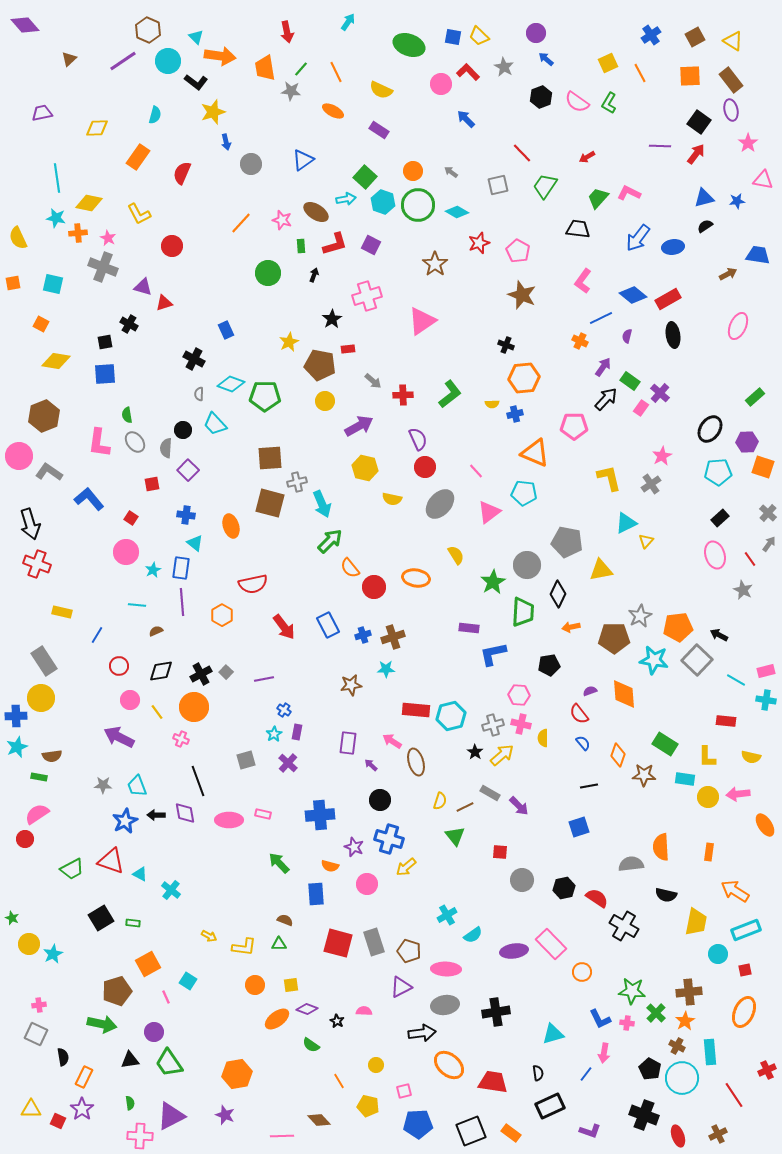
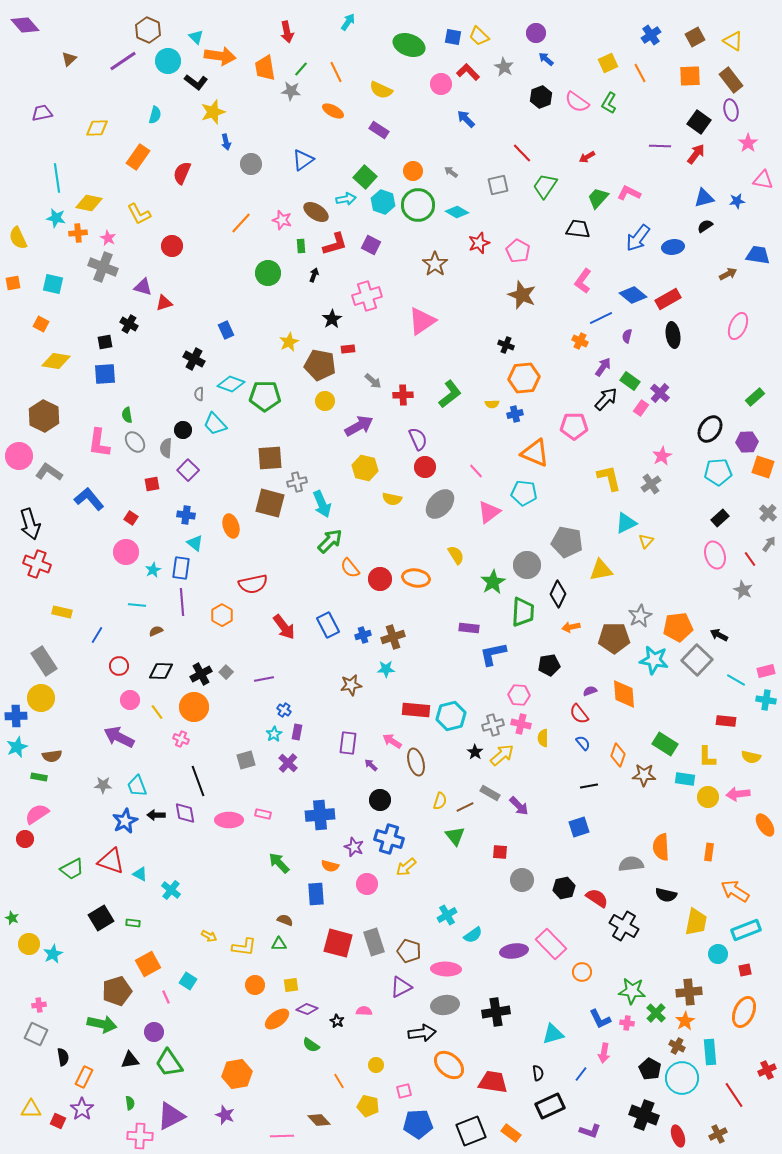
brown hexagon at (44, 416): rotated 12 degrees counterclockwise
red circle at (374, 587): moved 6 px right, 8 px up
black diamond at (161, 671): rotated 10 degrees clockwise
blue line at (586, 1074): moved 5 px left
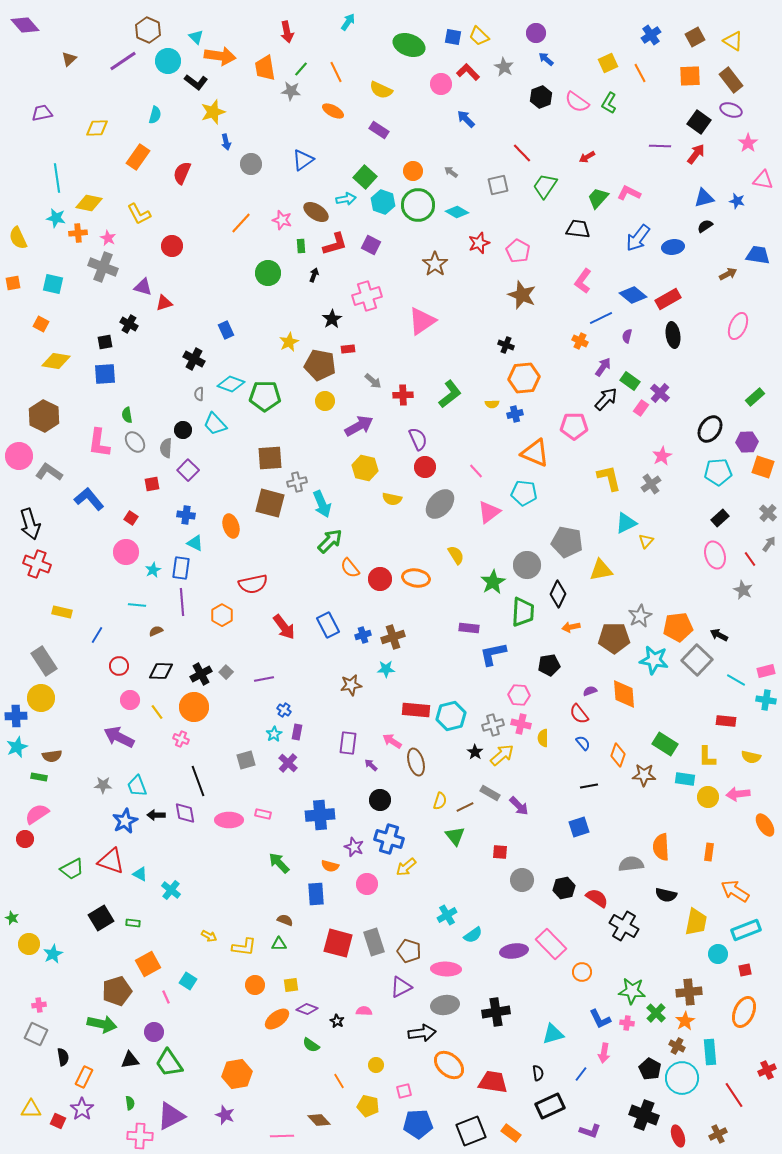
purple ellipse at (731, 110): rotated 60 degrees counterclockwise
blue star at (737, 201): rotated 21 degrees clockwise
cyan triangle at (195, 543): rotated 12 degrees counterclockwise
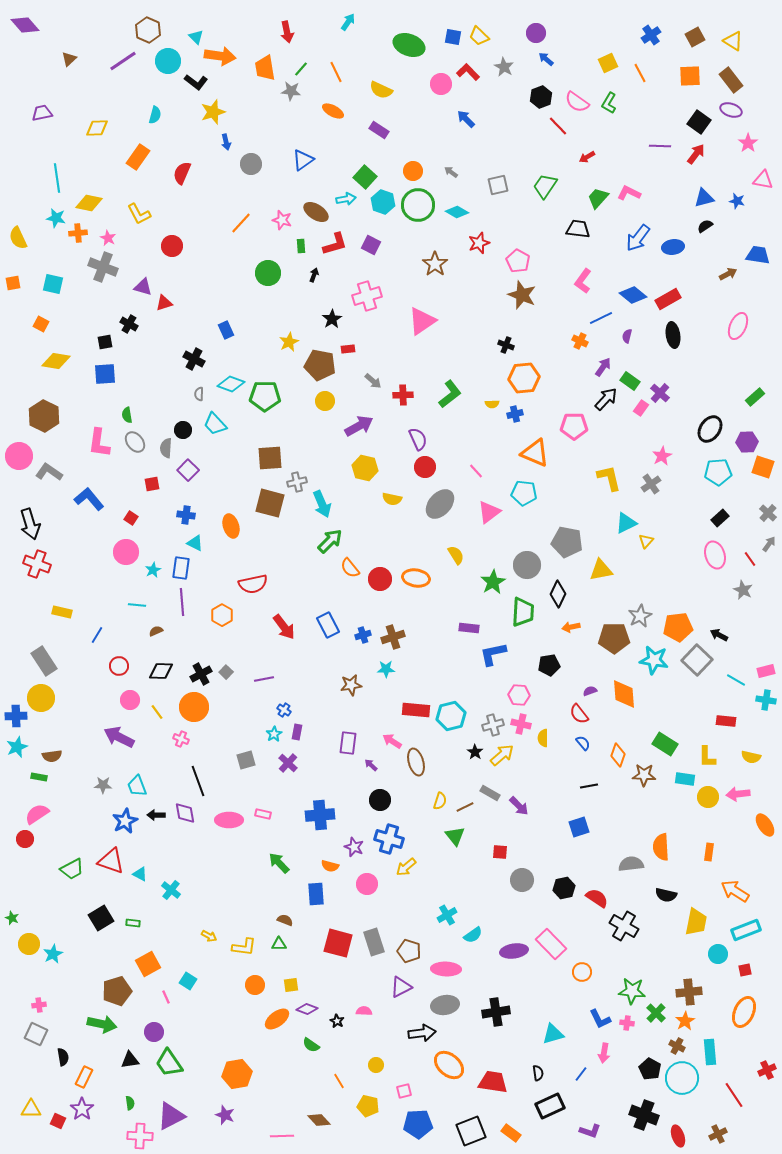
red line at (522, 153): moved 36 px right, 27 px up
pink pentagon at (518, 251): moved 10 px down
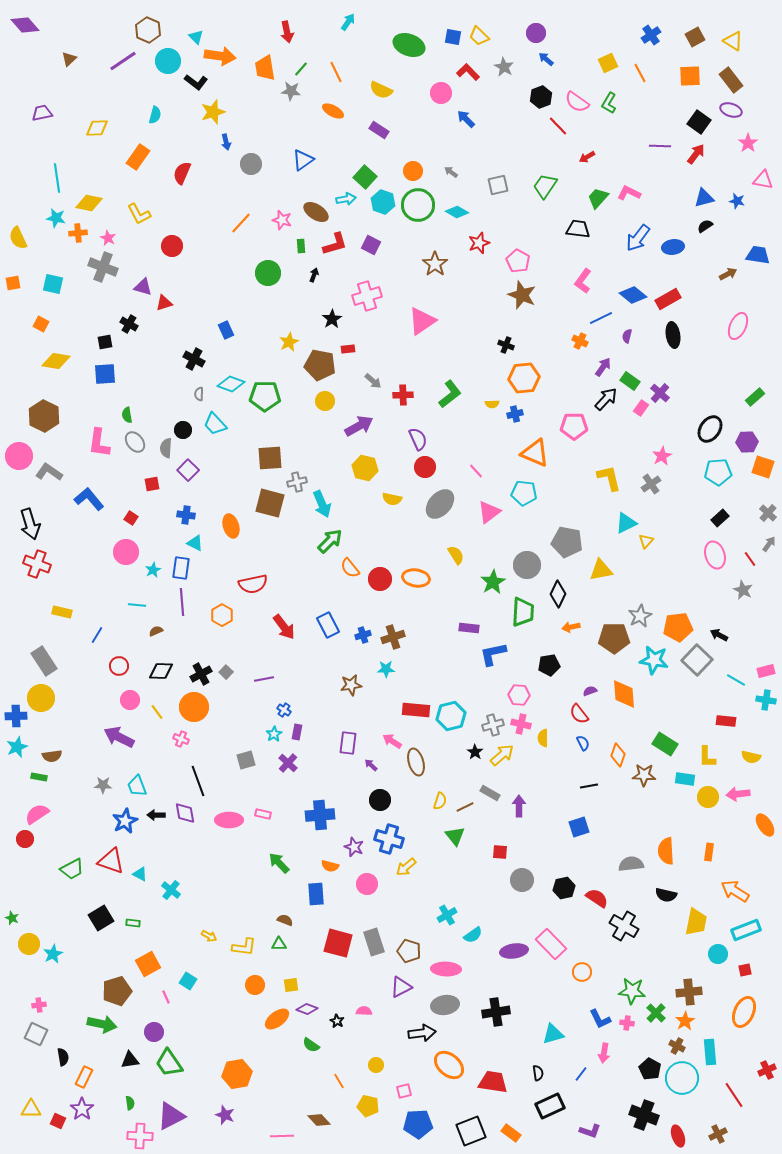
pink circle at (441, 84): moved 9 px down
blue semicircle at (583, 743): rotated 14 degrees clockwise
purple arrow at (519, 806): rotated 135 degrees counterclockwise
orange semicircle at (661, 847): moved 5 px right, 4 px down
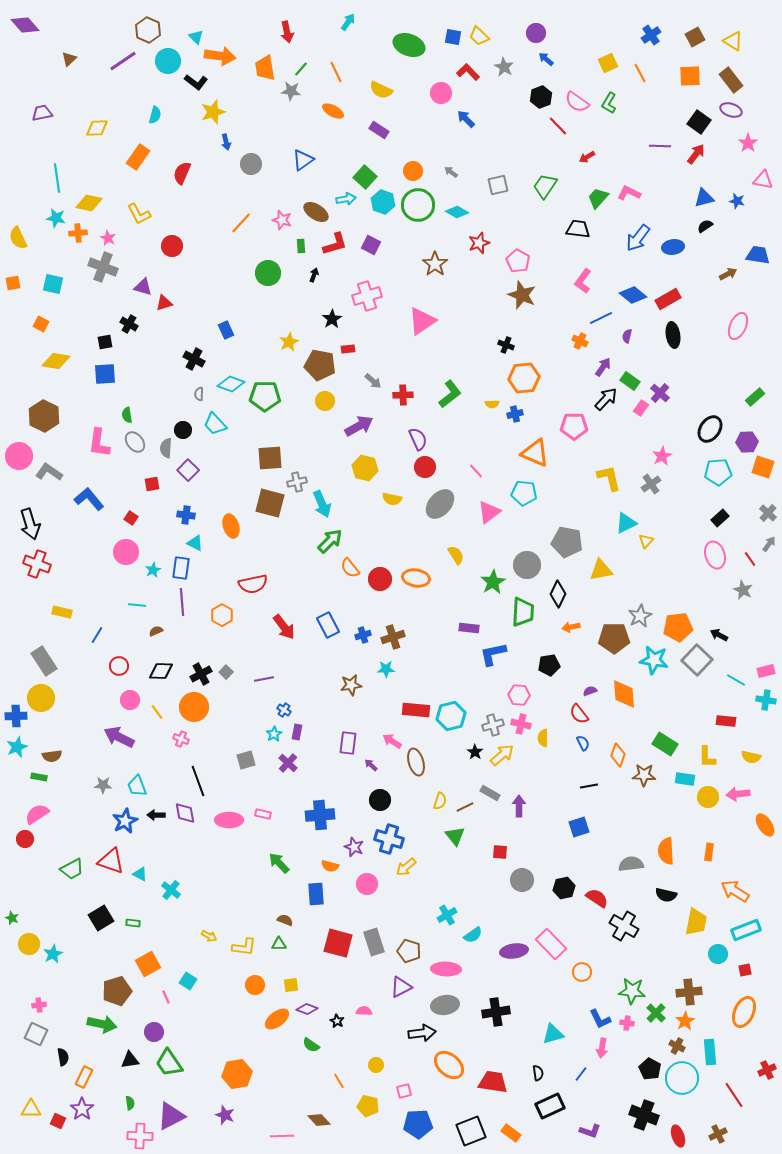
pink arrow at (604, 1053): moved 2 px left, 5 px up
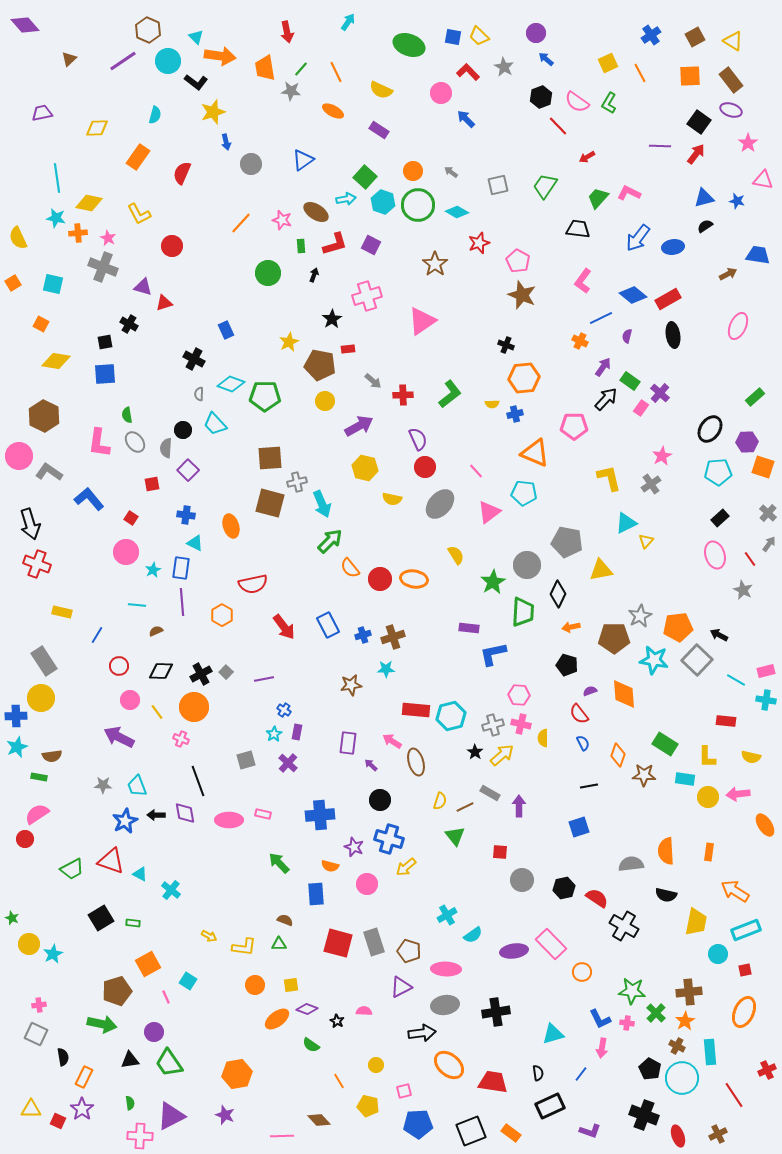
orange square at (13, 283): rotated 21 degrees counterclockwise
orange ellipse at (416, 578): moved 2 px left, 1 px down
black pentagon at (549, 665): moved 18 px right; rotated 25 degrees clockwise
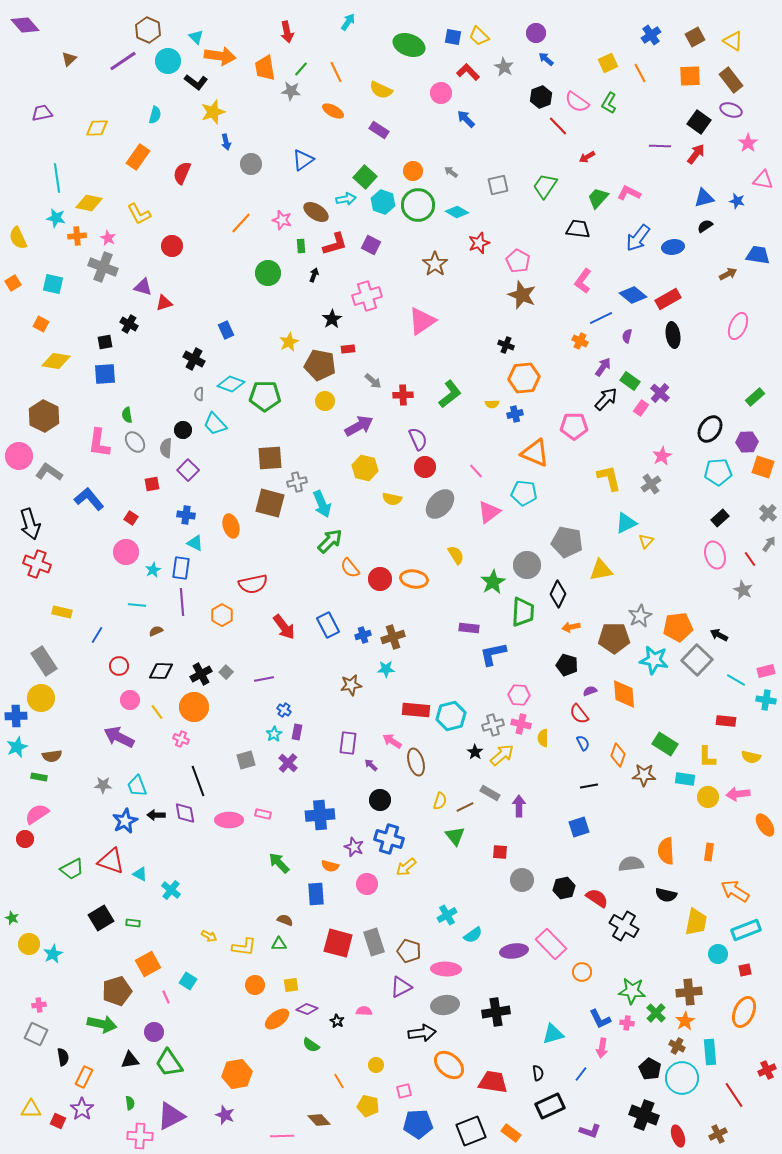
orange cross at (78, 233): moved 1 px left, 3 px down
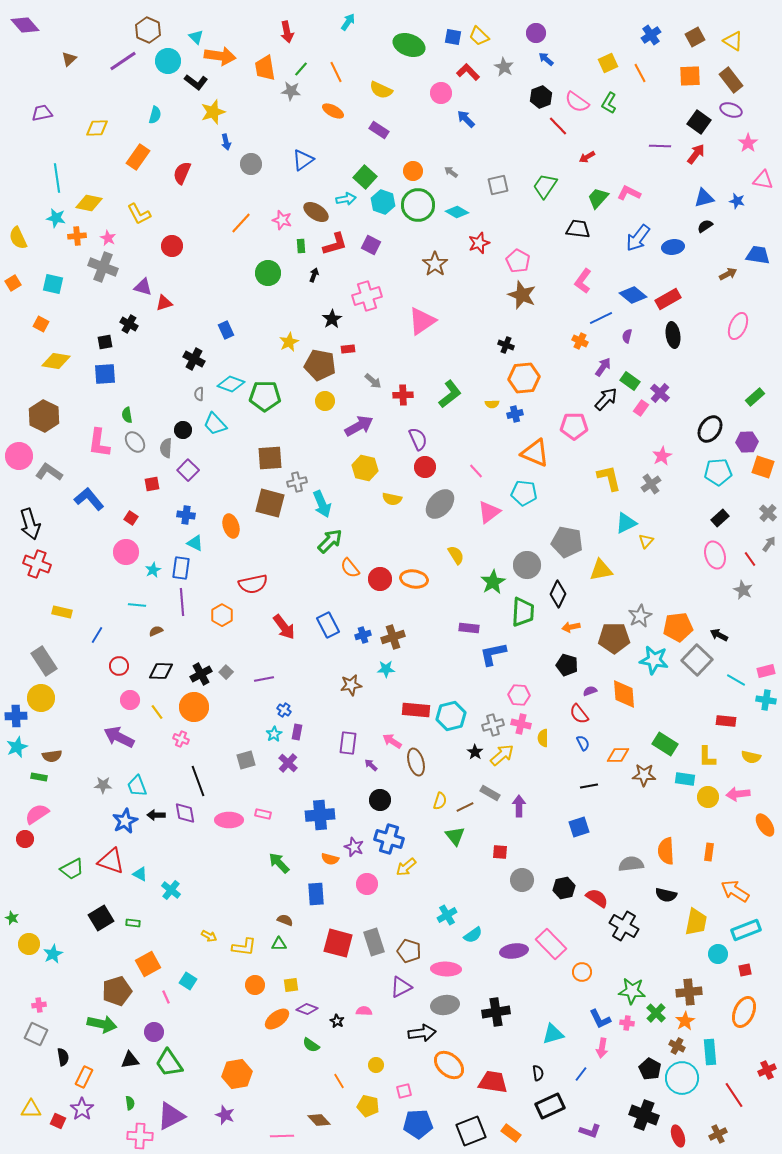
orange diamond at (618, 755): rotated 70 degrees clockwise
orange semicircle at (330, 866): moved 7 px up
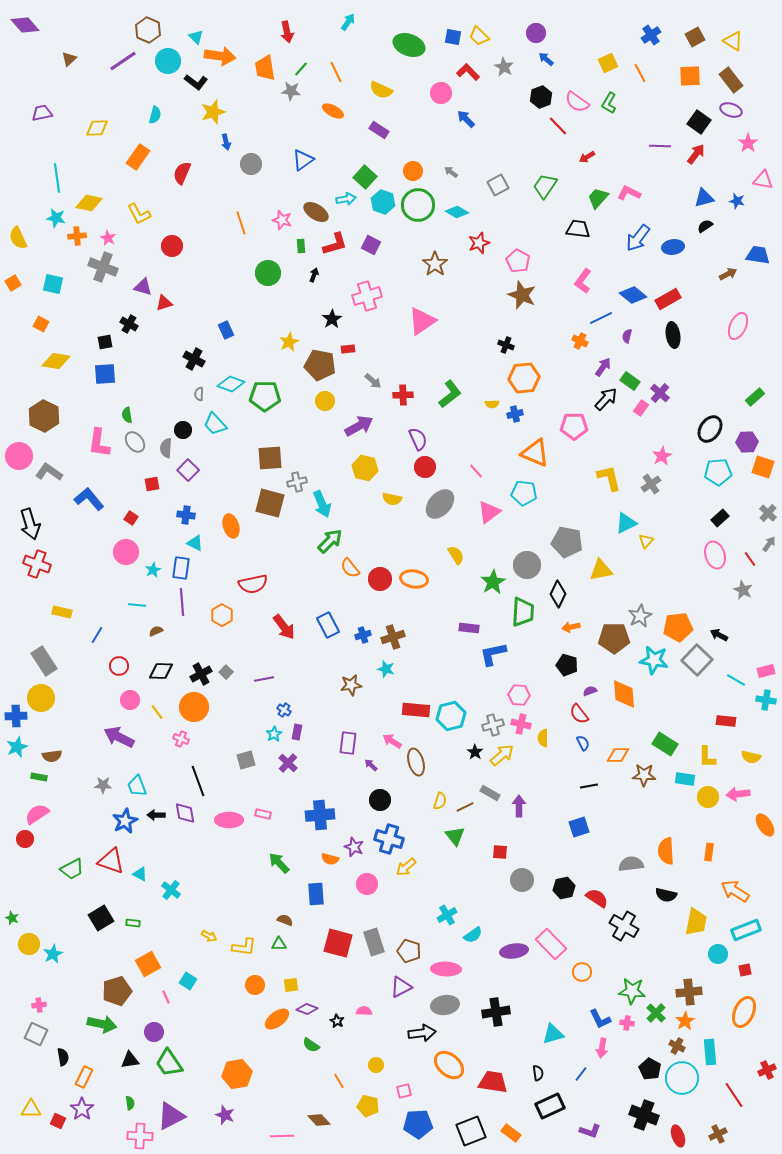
gray square at (498, 185): rotated 15 degrees counterclockwise
orange line at (241, 223): rotated 60 degrees counterclockwise
cyan star at (386, 669): rotated 18 degrees clockwise
